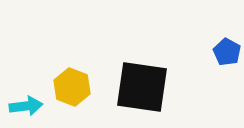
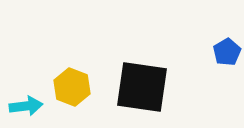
blue pentagon: rotated 12 degrees clockwise
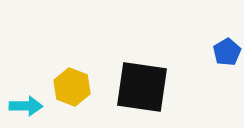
cyan arrow: rotated 8 degrees clockwise
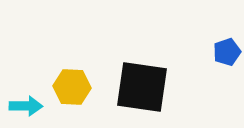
blue pentagon: rotated 12 degrees clockwise
yellow hexagon: rotated 18 degrees counterclockwise
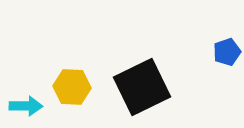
black square: rotated 34 degrees counterclockwise
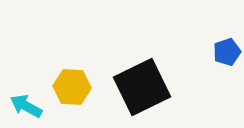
cyan arrow: rotated 152 degrees counterclockwise
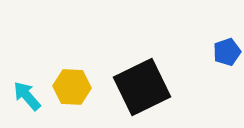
cyan arrow: moved 1 px right, 10 px up; rotated 20 degrees clockwise
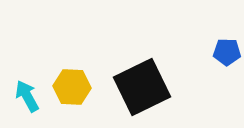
blue pentagon: rotated 20 degrees clockwise
cyan arrow: rotated 12 degrees clockwise
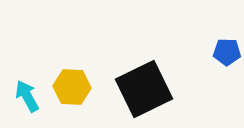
black square: moved 2 px right, 2 px down
